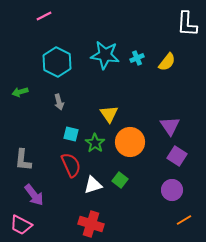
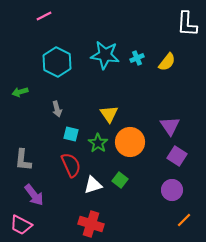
gray arrow: moved 2 px left, 7 px down
green star: moved 3 px right
orange line: rotated 14 degrees counterclockwise
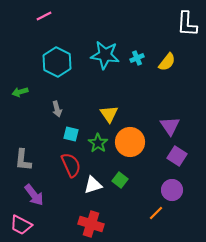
orange line: moved 28 px left, 7 px up
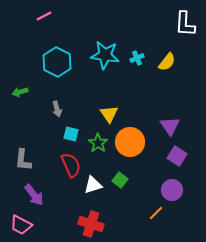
white L-shape: moved 2 px left
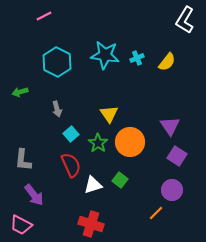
white L-shape: moved 4 px up; rotated 28 degrees clockwise
cyan square: rotated 35 degrees clockwise
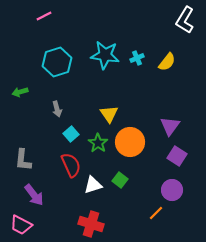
cyan hexagon: rotated 16 degrees clockwise
purple triangle: rotated 10 degrees clockwise
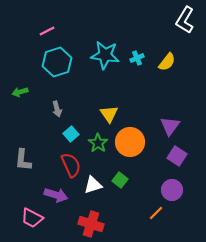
pink line: moved 3 px right, 15 px down
purple arrow: moved 22 px right; rotated 35 degrees counterclockwise
pink trapezoid: moved 11 px right, 7 px up
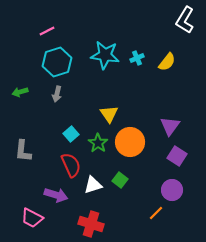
gray arrow: moved 15 px up; rotated 28 degrees clockwise
gray L-shape: moved 9 px up
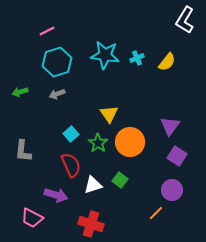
gray arrow: rotated 56 degrees clockwise
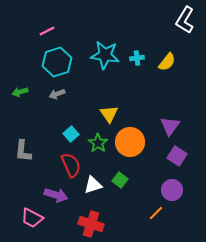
cyan cross: rotated 16 degrees clockwise
